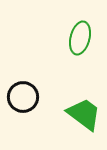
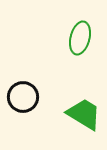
green trapezoid: rotated 6 degrees counterclockwise
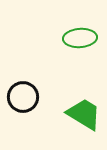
green ellipse: rotated 72 degrees clockwise
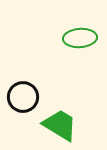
green trapezoid: moved 24 px left, 11 px down
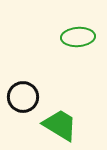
green ellipse: moved 2 px left, 1 px up
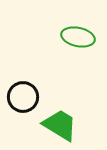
green ellipse: rotated 16 degrees clockwise
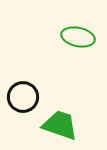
green trapezoid: rotated 12 degrees counterclockwise
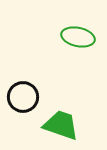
green trapezoid: moved 1 px right
